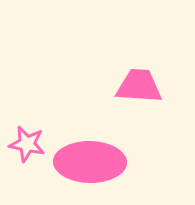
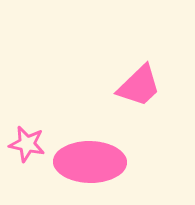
pink trapezoid: rotated 132 degrees clockwise
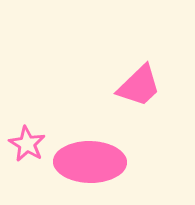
pink star: rotated 18 degrees clockwise
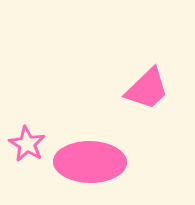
pink trapezoid: moved 8 px right, 3 px down
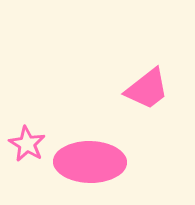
pink trapezoid: rotated 6 degrees clockwise
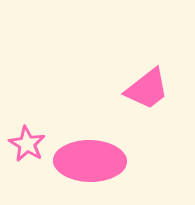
pink ellipse: moved 1 px up
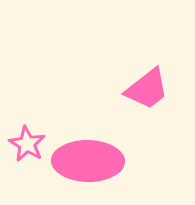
pink ellipse: moved 2 px left
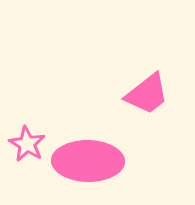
pink trapezoid: moved 5 px down
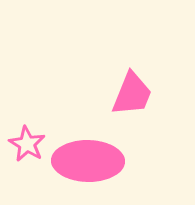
pink trapezoid: moved 15 px left; rotated 30 degrees counterclockwise
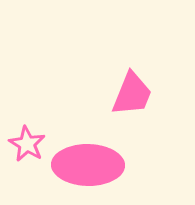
pink ellipse: moved 4 px down
